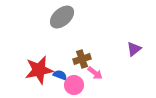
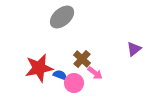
brown cross: rotated 30 degrees counterclockwise
red star: moved 2 px up
pink circle: moved 2 px up
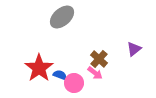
brown cross: moved 17 px right
red star: rotated 24 degrees counterclockwise
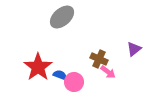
brown cross: rotated 18 degrees counterclockwise
red star: moved 1 px left, 1 px up
pink arrow: moved 13 px right, 1 px up
pink circle: moved 1 px up
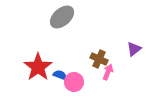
pink arrow: rotated 105 degrees counterclockwise
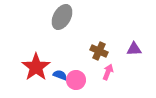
gray ellipse: rotated 20 degrees counterclockwise
purple triangle: rotated 35 degrees clockwise
brown cross: moved 8 px up
red star: moved 2 px left
pink circle: moved 2 px right, 2 px up
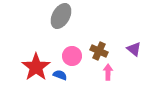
gray ellipse: moved 1 px left, 1 px up
purple triangle: rotated 42 degrees clockwise
pink arrow: rotated 21 degrees counterclockwise
pink circle: moved 4 px left, 24 px up
